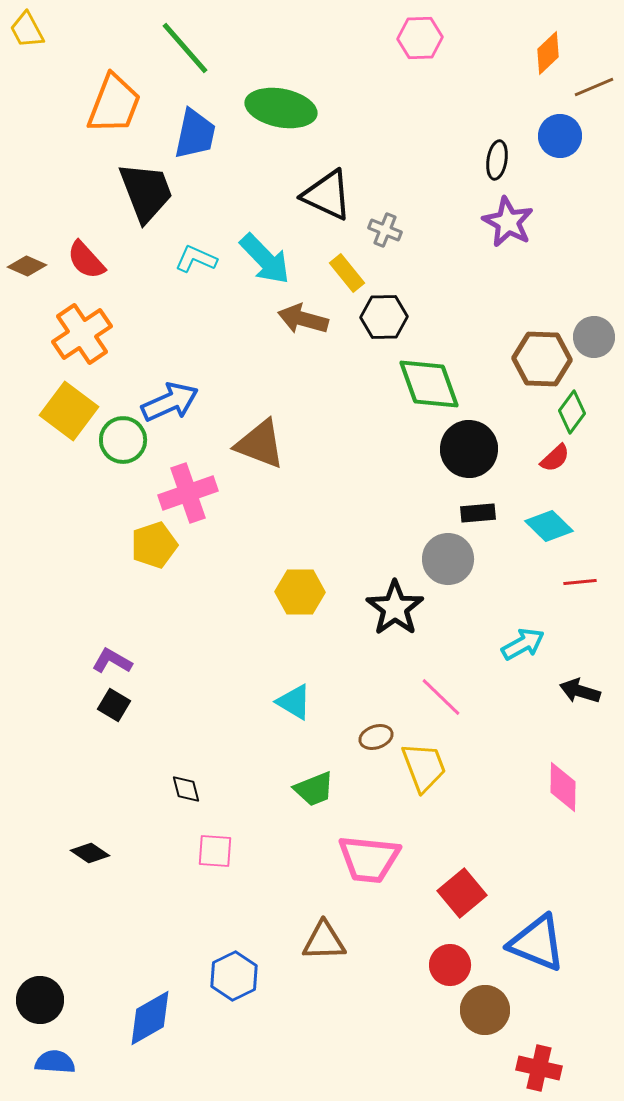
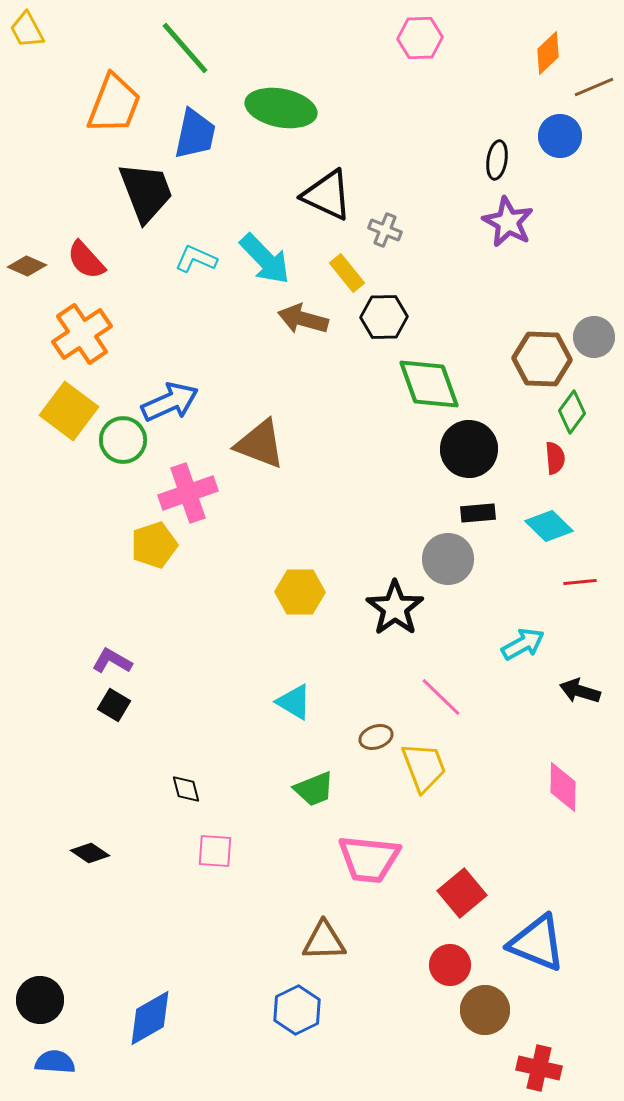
red semicircle at (555, 458): rotated 52 degrees counterclockwise
blue hexagon at (234, 976): moved 63 px right, 34 px down
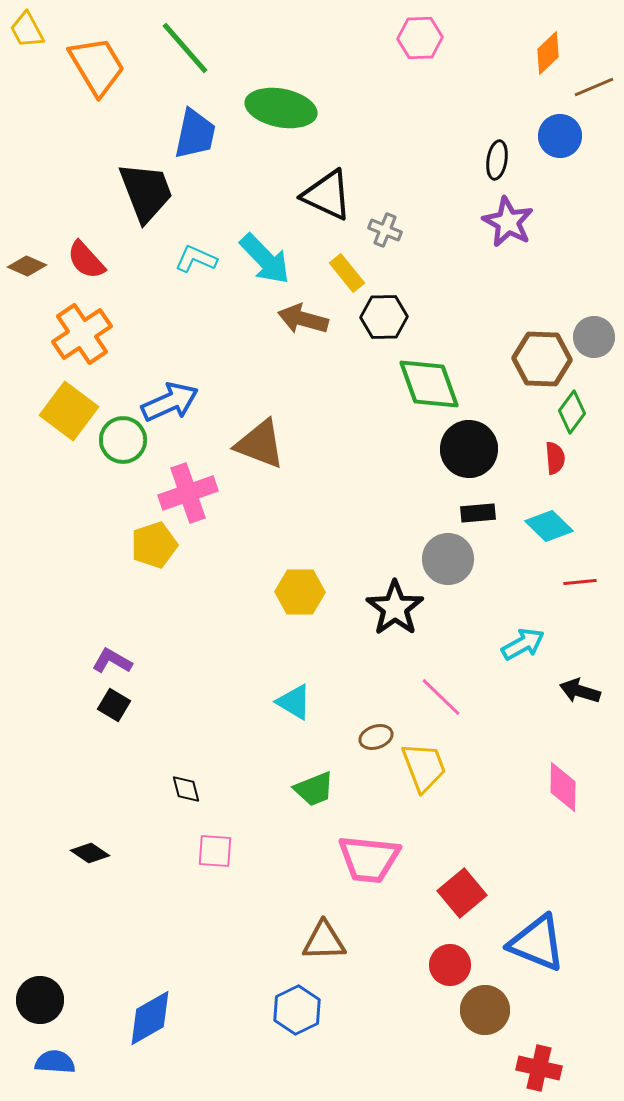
orange trapezoid at (114, 104): moved 17 px left, 38 px up; rotated 52 degrees counterclockwise
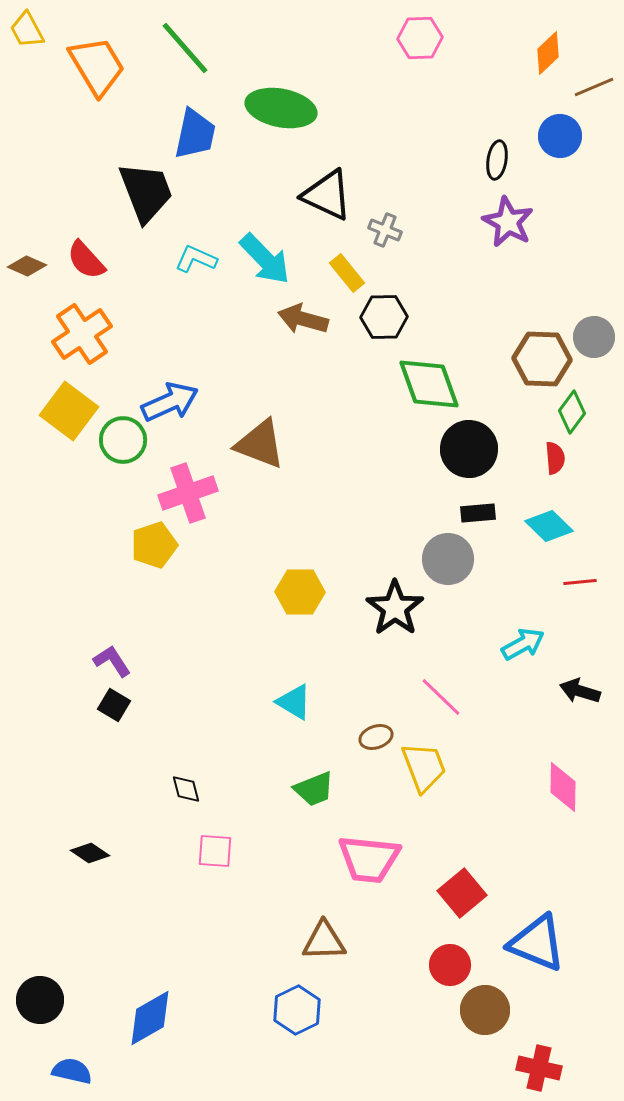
purple L-shape at (112, 661): rotated 27 degrees clockwise
blue semicircle at (55, 1062): moved 17 px right, 9 px down; rotated 9 degrees clockwise
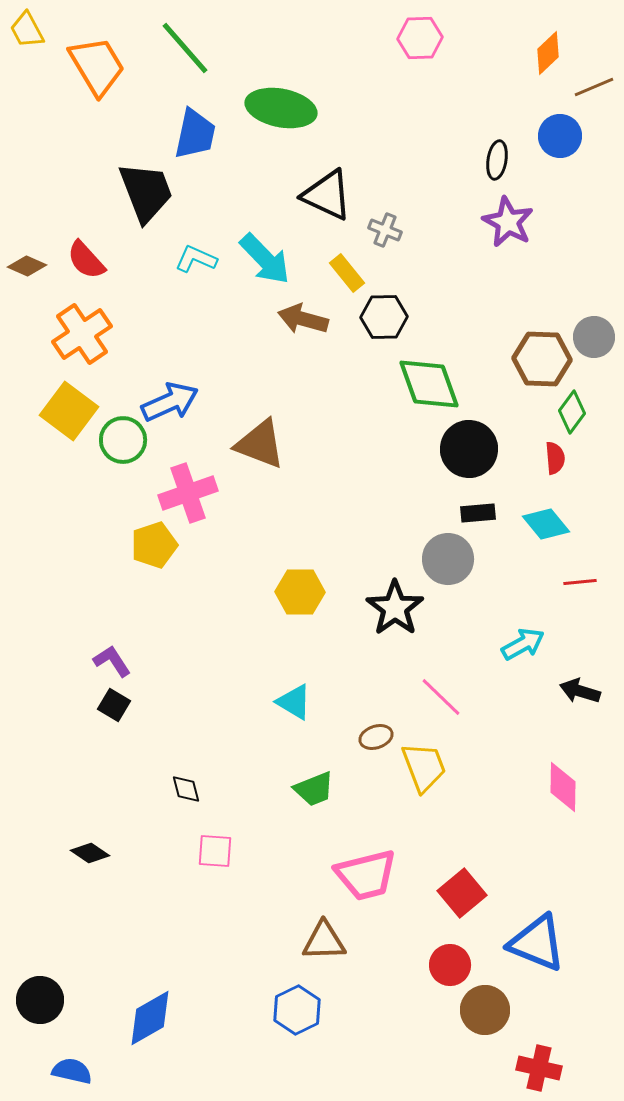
cyan diamond at (549, 526): moved 3 px left, 2 px up; rotated 6 degrees clockwise
pink trapezoid at (369, 859): moved 3 px left, 16 px down; rotated 20 degrees counterclockwise
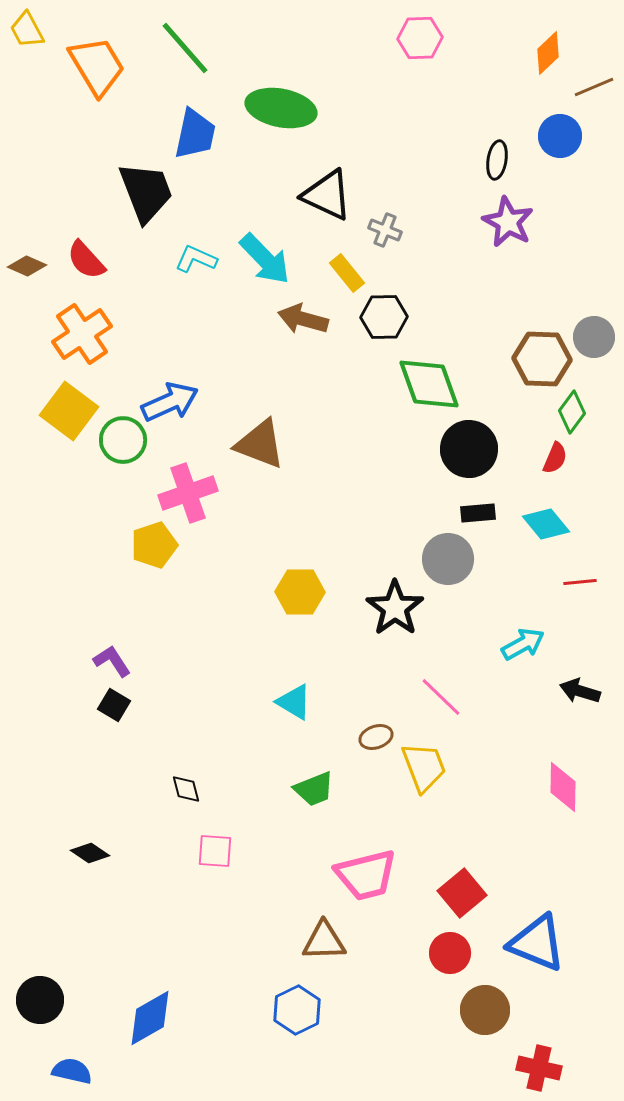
red semicircle at (555, 458): rotated 28 degrees clockwise
red circle at (450, 965): moved 12 px up
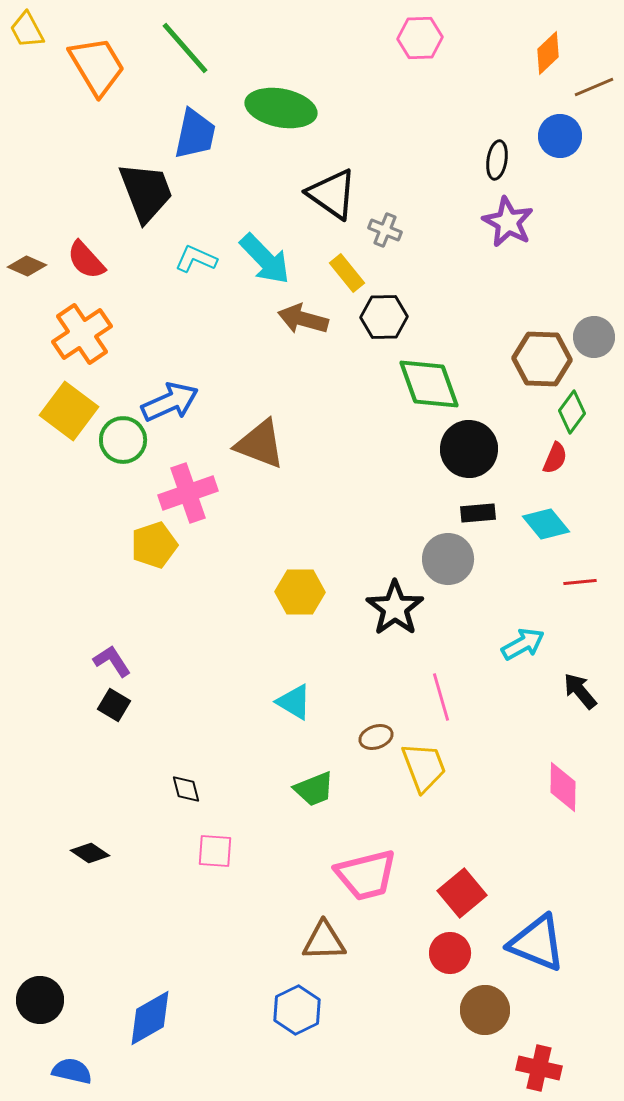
black triangle at (327, 195): moved 5 px right, 1 px up; rotated 10 degrees clockwise
black arrow at (580, 691): rotated 33 degrees clockwise
pink line at (441, 697): rotated 30 degrees clockwise
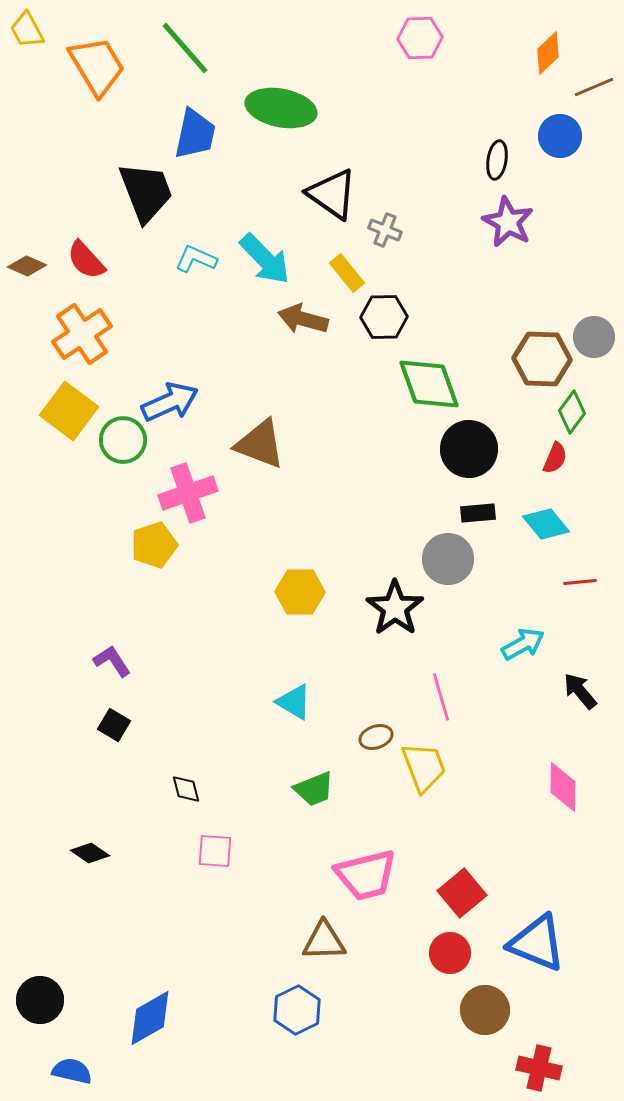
black square at (114, 705): moved 20 px down
